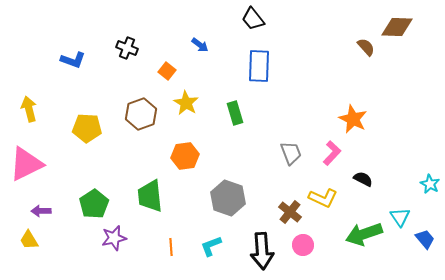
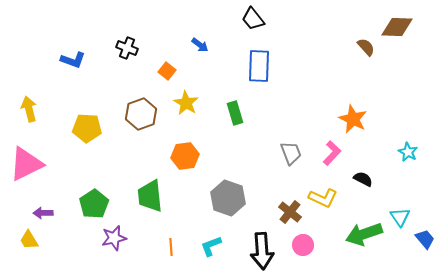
cyan star: moved 22 px left, 32 px up
purple arrow: moved 2 px right, 2 px down
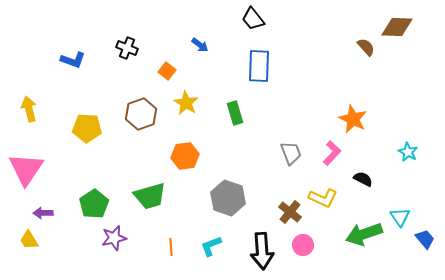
pink triangle: moved 5 px down; rotated 30 degrees counterclockwise
green trapezoid: rotated 100 degrees counterclockwise
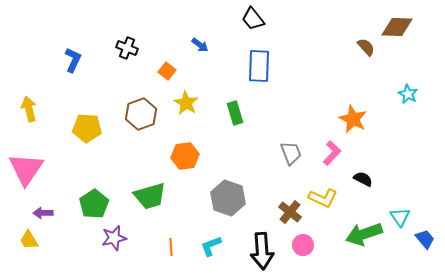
blue L-shape: rotated 85 degrees counterclockwise
cyan star: moved 58 px up
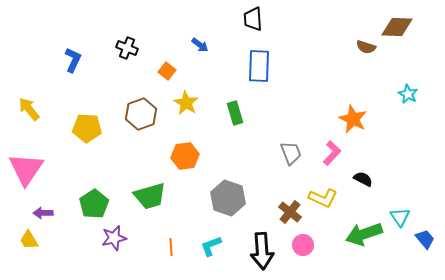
black trapezoid: rotated 35 degrees clockwise
brown semicircle: rotated 150 degrees clockwise
yellow arrow: rotated 25 degrees counterclockwise
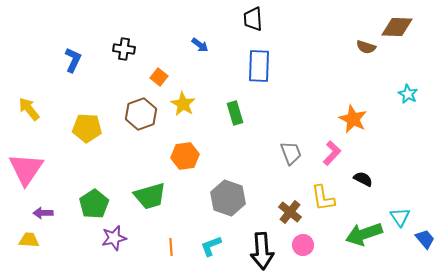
black cross: moved 3 px left, 1 px down; rotated 15 degrees counterclockwise
orange square: moved 8 px left, 6 px down
yellow star: moved 3 px left, 1 px down
yellow L-shape: rotated 56 degrees clockwise
yellow trapezoid: rotated 125 degrees clockwise
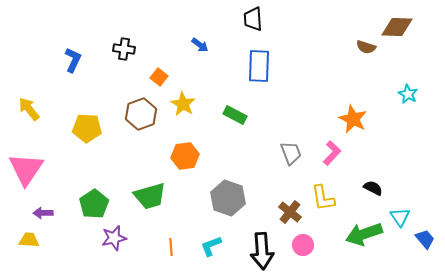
green rectangle: moved 2 px down; rotated 45 degrees counterclockwise
black semicircle: moved 10 px right, 9 px down
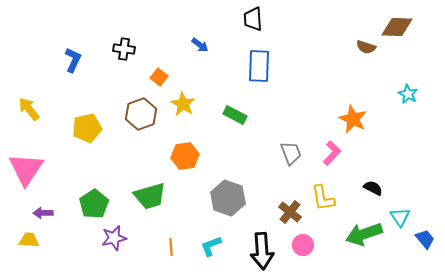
yellow pentagon: rotated 16 degrees counterclockwise
